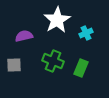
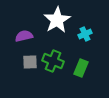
cyan cross: moved 1 px left, 1 px down
gray square: moved 16 px right, 3 px up
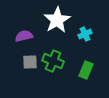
green rectangle: moved 5 px right, 2 px down
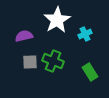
green rectangle: moved 4 px right, 2 px down; rotated 54 degrees counterclockwise
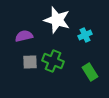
white star: rotated 24 degrees counterclockwise
cyan cross: moved 1 px down
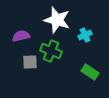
purple semicircle: moved 3 px left
green cross: moved 2 px left, 10 px up
green rectangle: rotated 24 degrees counterclockwise
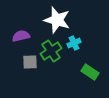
cyan cross: moved 11 px left, 8 px down
green cross: rotated 35 degrees clockwise
